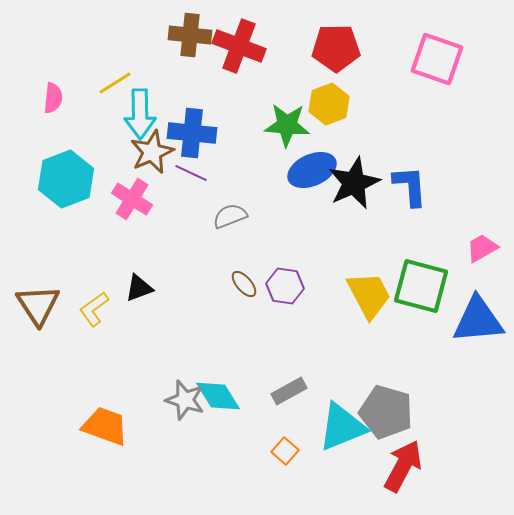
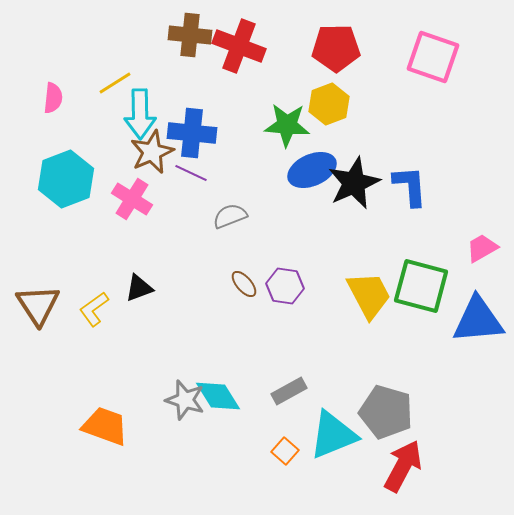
pink square: moved 4 px left, 2 px up
cyan triangle: moved 9 px left, 8 px down
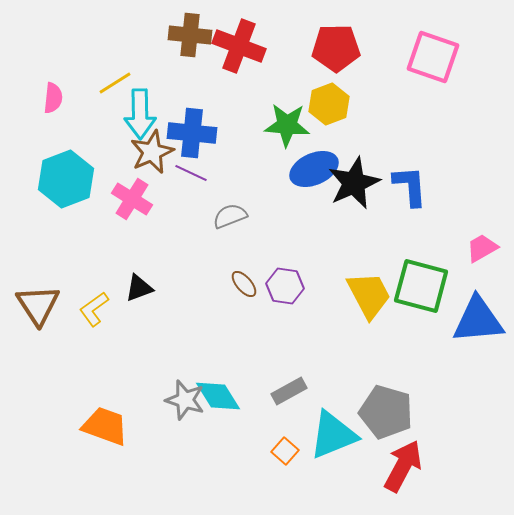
blue ellipse: moved 2 px right, 1 px up
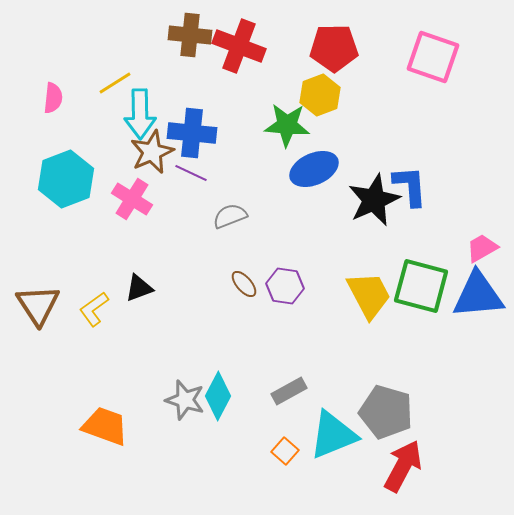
red pentagon: moved 2 px left
yellow hexagon: moved 9 px left, 9 px up
black star: moved 20 px right, 17 px down
blue triangle: moved 25 px up
cyan diamond: rotated 60 degrees clockwise
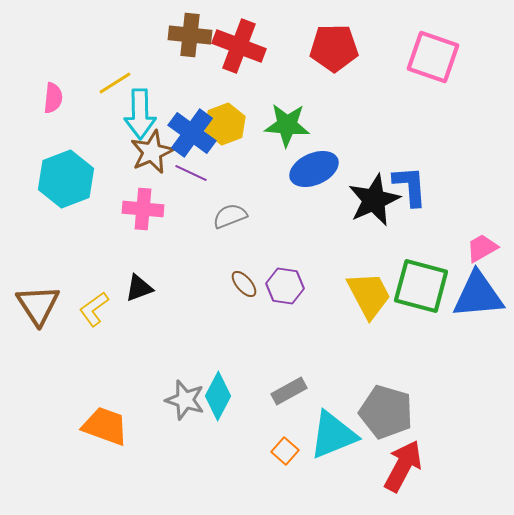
yellow hexagon: moved 95 px left, 29 px down
blue cross: rotated 30 degrees clockwise
pink cross: moved 11 px right, 10 px down; rotated 27 degrees counterclockwise
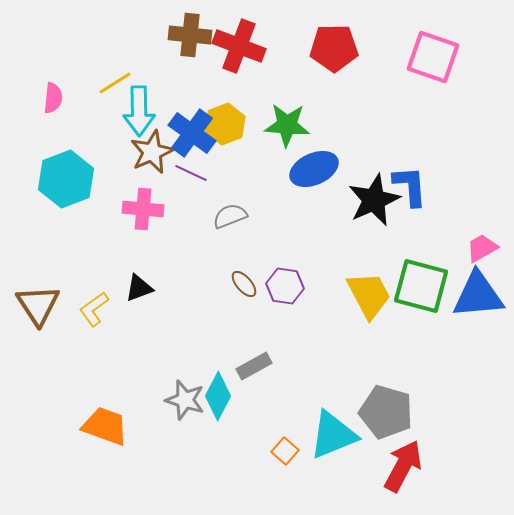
cyan arrow: moved 1 px left, 3 px up
gray rectangle: moved 35 px left, 25 px up
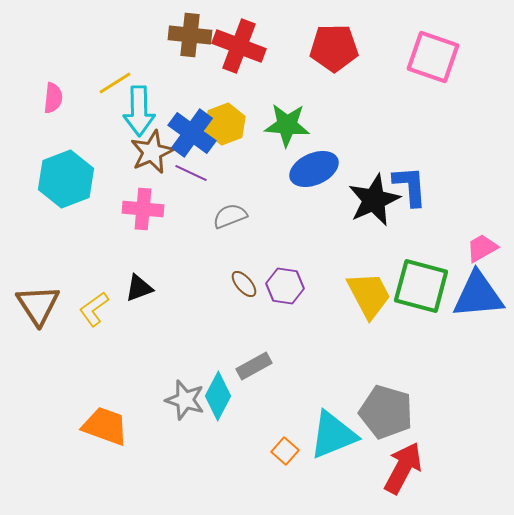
red arrow: moved 2 px down
